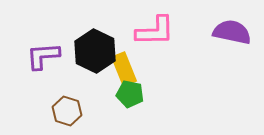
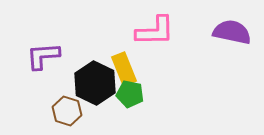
black hexagon: moved 32 px down
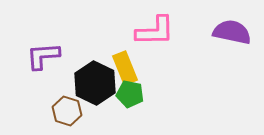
yellow rectangle: moved 1 px right, 1 px up
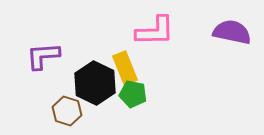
green pentagon: moved 3 px right
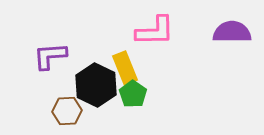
purple semicircle: rotated 12 degrees counterclockwise
purple L-shape: moved 7 px right
black hexagon: moved 1 px right, 2 px down
green pentagon: rotated 24 degrees clockwise
brown hexagon: rotated 20 degrees counterclockwise
